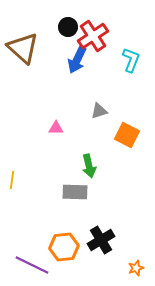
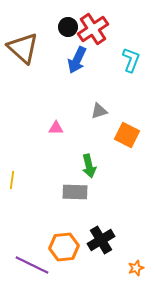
red cross: moved 7 px up
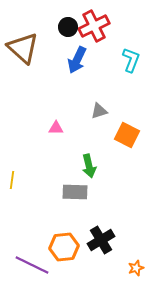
red cross: moved 1 px right, 3 px up; rotated 8 degrees clockwise
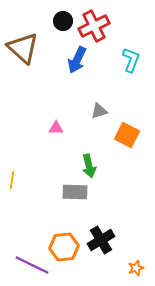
black circle: moved 5 px left, 6 px up
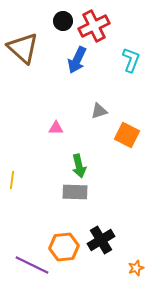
green arrow: moved 10 px left
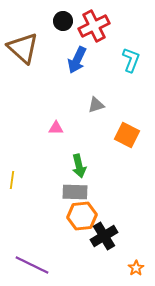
gray triangle: moved 3 px left, 6 px up
black cross: moved 3 px right, 4 px up
orange hexagon: moved 18 px right, 31 px up
orange star: rotated 14 degrees counterclockwise
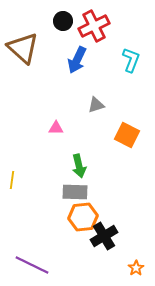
orange hexagon: moved 1 px right, 1 px down
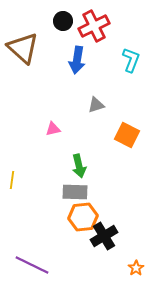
blue arrow: rotated 16 degrees counterclockwise
pink triangle: moved 3 px left, 1 px down; rotated 14 degrees counterclockwise
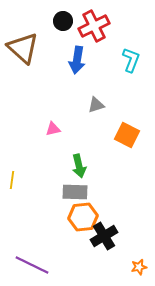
orange star: moved 3 px right, 1 px up; rotated 21 degrees clockwise
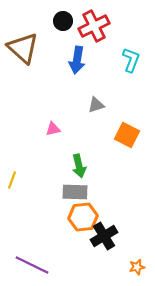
yellow line: rotated 12 degrees clockwise
orange star: moved 2 px left
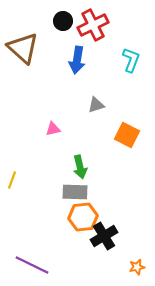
red cross: moved 1 px left, 1 px up
green arrow: moved 1 px right, 1 px down
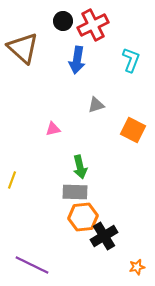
orange square: moved 6 px right, 5 px up
